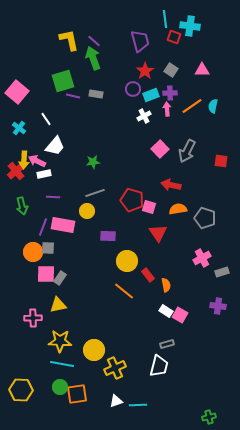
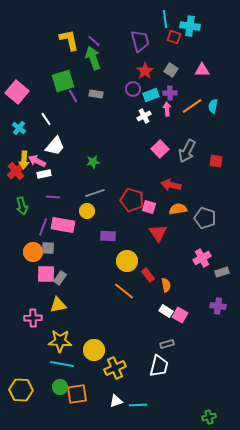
purple line at (73, 96): rotated 48 degrees clockwise
red square at (221, 161): moved 5 px left
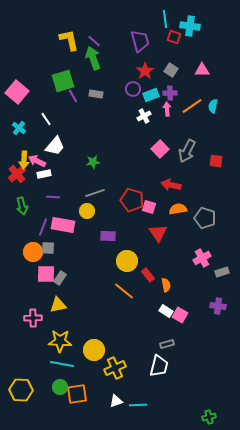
red cross at (16, 171): moved 1 px right, 3 px down
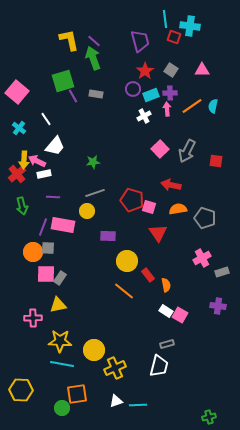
green circle at (60, 387): moved 2 px right, 21 px down
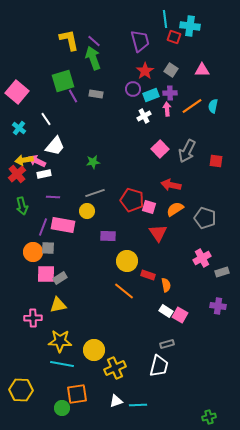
yellow arrow at (24, 160): rotated 78 degrees clockwise
orange semicircle at (178, 209): moved 3 px left; rotated 24 degrees counterclockwise
red rectangle at (148, 275): rotated 32 degrees counterclockwise
gray rectangle at (60, 278): rotated 24 degrees clockwise
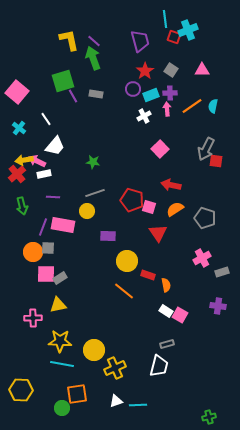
cyan cross at (190, 26): moved 2 px left, 4 px down; rotated 30 degrees counterclockwise
gray arrow at (187, 151): moved 19 px right, 2 px up
green star at (93, 162): rotated 16 degrees clockwise
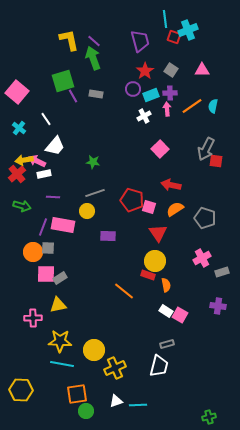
green arrow at (22, 206): rotated 60 degrees counterclockwise
yellow circle at (127, 261): moved 28 px right
green circle at (62, 408): moved 24 px right, 3 px down
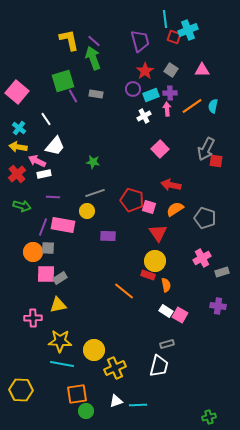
yellow arrow at (24, 160): moved 6 px left, 13 px up; rotated 18 degrees clockwise
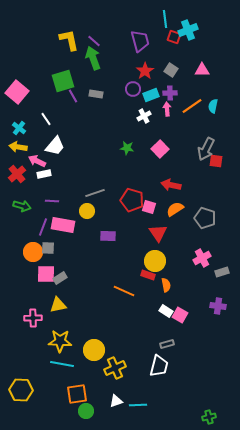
green star at (93, 162): moved 34 px right, 14 px up
purple line at (53, 197): moved 1 px left, 4 px down
orange line at (124, 291): rotated 15 degrees counterclockwise
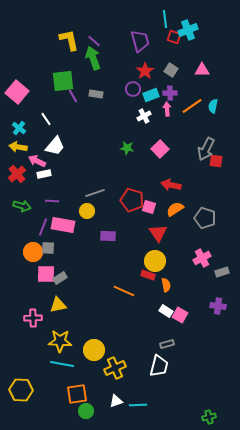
green square at (63, 81): rotated 10 degrees clockwise
